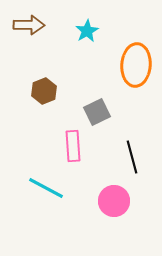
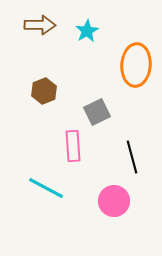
brown arrow: moved 11 px right
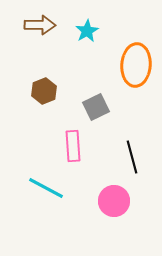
gray square: moved 1 px left, 5 px up
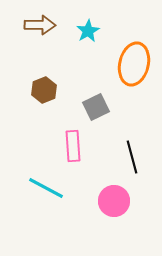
cyan star: moved 1 px right
orange ellipse: moved 2 px left, 1 px up; rotated 9 degrees clockwise
brown hexagon: moved 1 px up
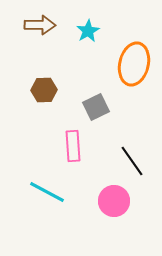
brown hexagon: rotated 20 degrees clockwise
black line: moved 4 px down; rotated 20 degrees counterclockwise
cyan line: moved 1 px right, 4 px down
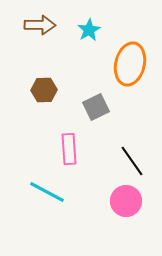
cyan star: moved 1 px right, 1 px up
orange ellipse: moved 4 px left
pink rectangle: moved 4 px left, 3 px down
pink circle: moved 12 px right
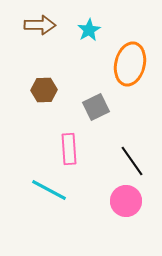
cyan line: moved 2 px right, 2 px up
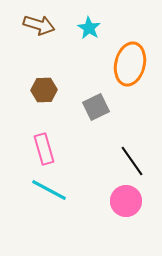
brown arrow: moved 1 px left; rotated 16 degrees clockwise
cyan star: moved 2 px up; rotated 10 degrees counterclockwise
pink rectangle: moved 25 px left; rotated 12 degrees counterclockwise
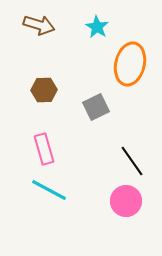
cyan star: moved 8 px right, 1 px up
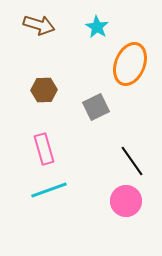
orange ellipse: rotated 9 degrees clockwise
cyan line: rotated 48 degrees counterclockwise
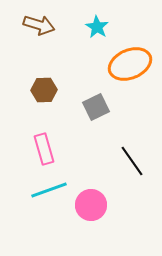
orange ellipse: rotated 45 degrees clockwise
pink circle: moved 35 px left, 4 px down
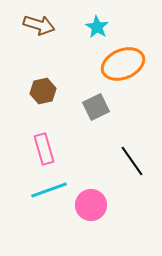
orange ellipse: moved 7 px left
brown hexagon: moved 1 px left, 1 px down; rotated 10 degrees counterclockwise
